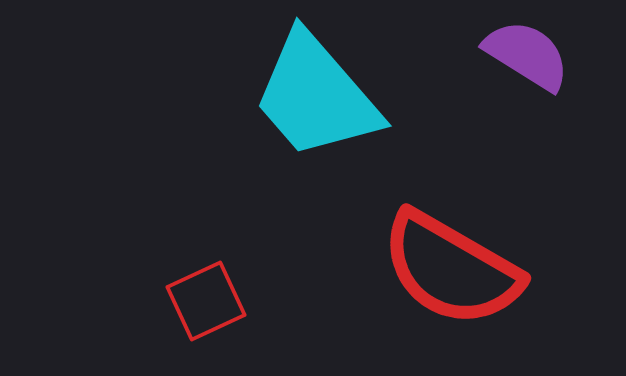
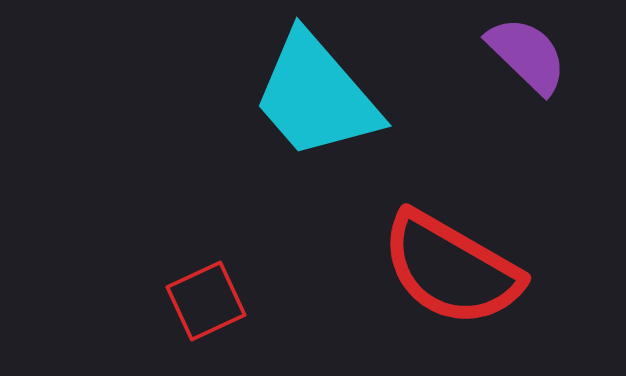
purple semicircle: rotated 12 degrees clockwise
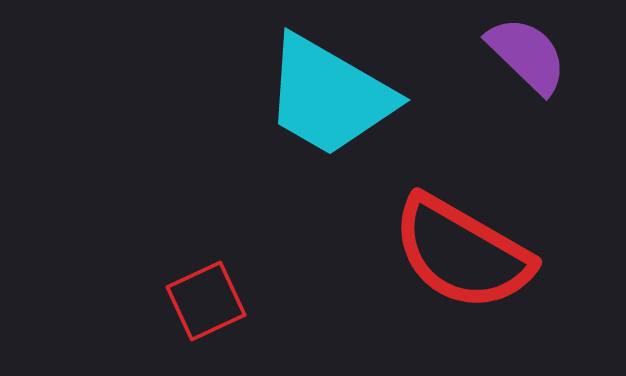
cyan trapezoid: moved 13 px right; rotated 19 degrees counterclockwise
red semicircle: moved 11 px right, 16 px up
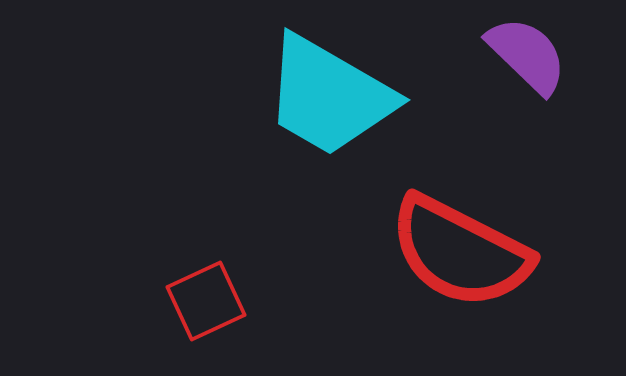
red semicircle: moved 2 px left, 1 px up; rotated 3 degrees counterclockwise
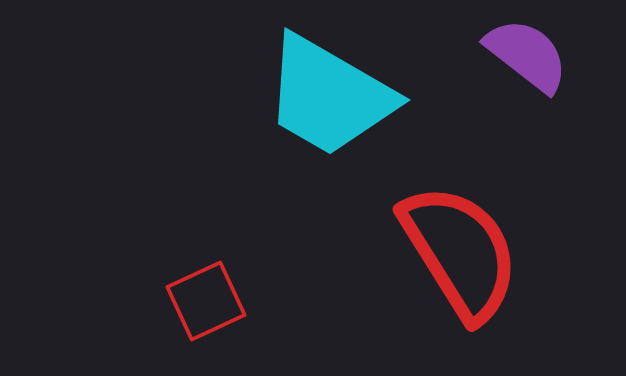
purple semicircle: rotated 6 degrees counterclockwise
red semicircle: rotated 149 degrees counterclockwise
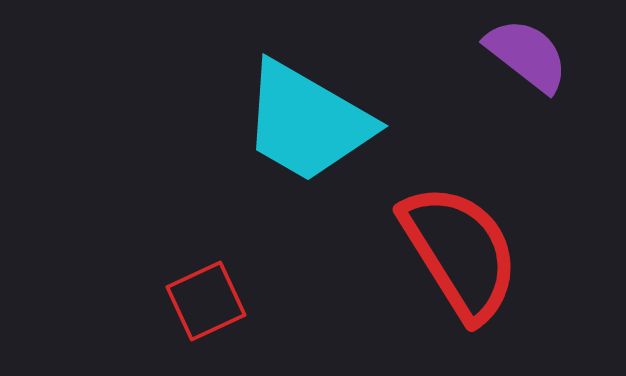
cyan trapezoid: moved 22 px left, 26 px down
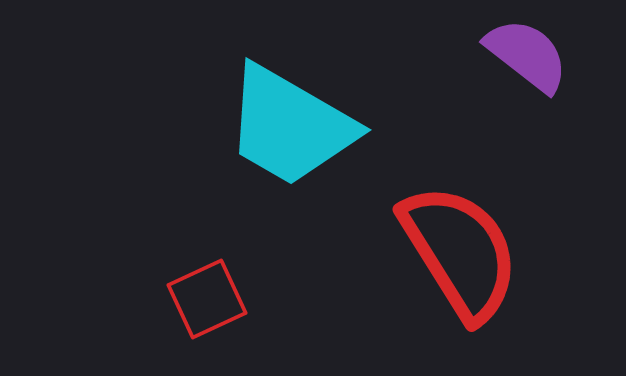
cyan trapezoid: moved 17 px left, 4 px down
red square: moved 1 px right, 2 px up
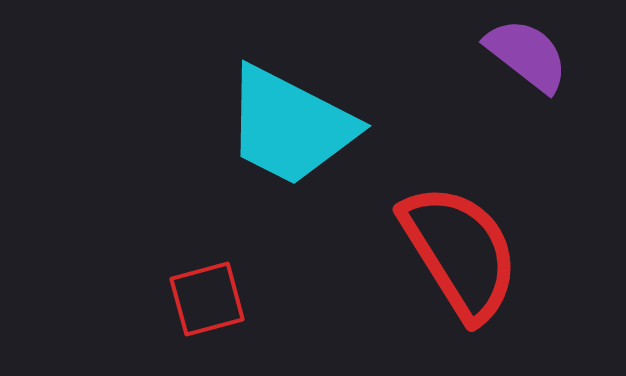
cyan trapezoid: rotated 3 degrees counterclockwise
red square: rotated 10 degrees clockwise
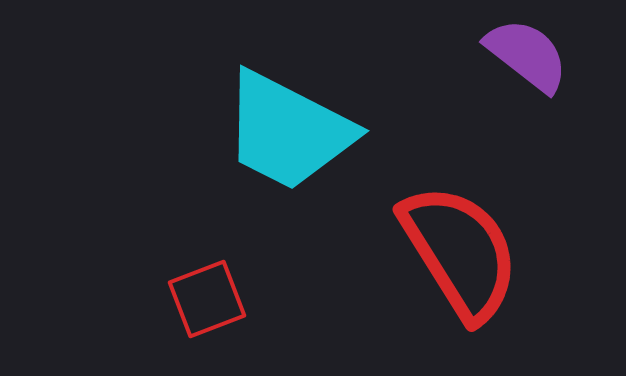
cyan trapezoid: moved 2 px left, 5 px down
red square: rotated 6 degrees counterclockwise
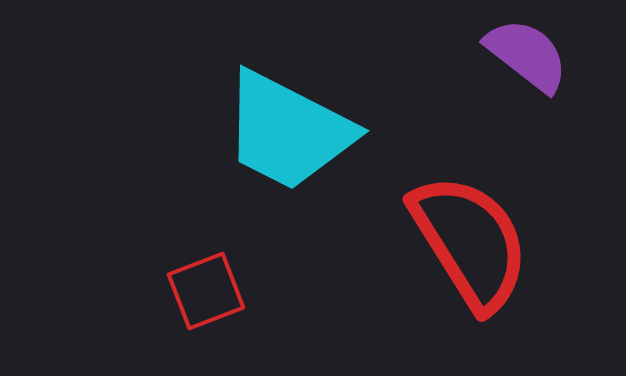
red semicircle: moved 10 px right, 10 px up
red square: moved 1 px left, 8 px up
